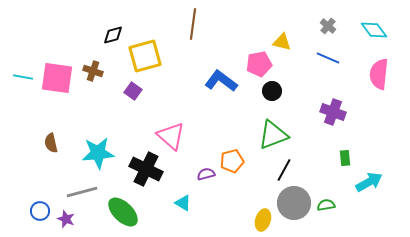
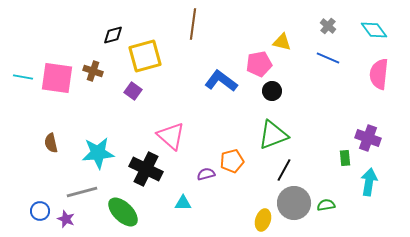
purple cross: moved 35 px right, 26 px down
cyan arrow: rotated 52 degrees counterclockwise
cyan triangle: rotated 30 degrees counterclockwise
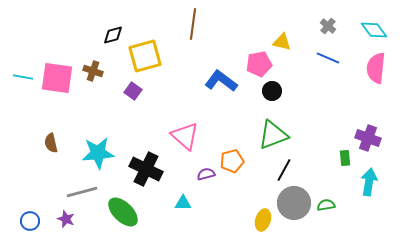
pink semicircle: moved 3 px left, 6 px up
pink triangle: moved 14 px right
blue circle: moved 10 px left, 10 px down
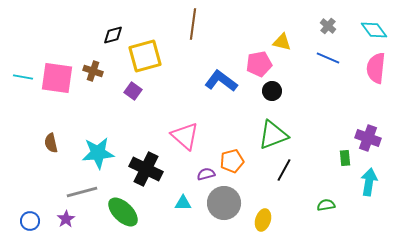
gray circle: moved 70 px left
purple star: rotated 18 degrees clockwise
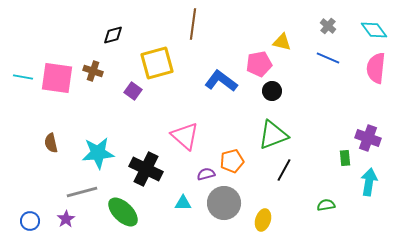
yellow square: moved 12 px right, 7 px down
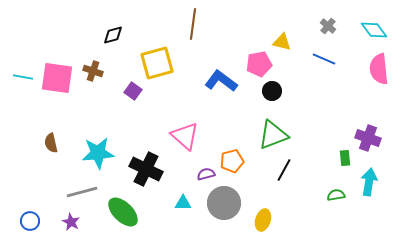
blue line: moved 4 px left, 1 px down
pink semicircle: moved 3 px right, 1 px down; rotated 12 degrees counterclockwise
green semicircle: moved 10 px right, 10 px up
purple star: moved 5 px right, 3 px down; rotated 12 degrees counterclockwise
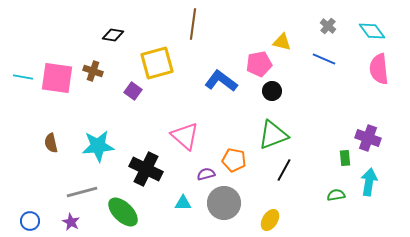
cyan diamond: moved 2 px left, 1 px down
black diamond: rotated 25 degrees clockwise
cyan star: moved 7 px up
orange pentagon: moved 2 px right, 1 px up; rotated 25 degrees clockwise
yellow ellipse: moved 7 px right; rotated 15 degrees clockwise
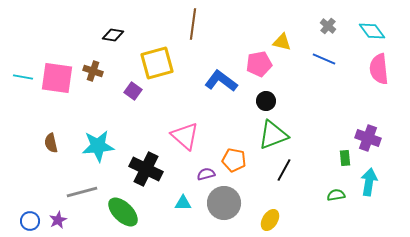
black circle: moved 6 px left, 10 px down
purple star: moved 13 px left, 2 px up; rotated 18 degrees clockwise
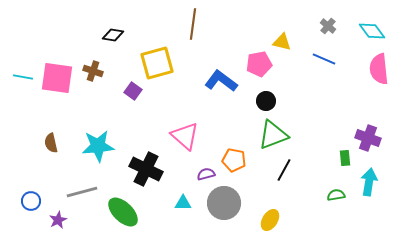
blue circle: moved 1 px right, 20 px up
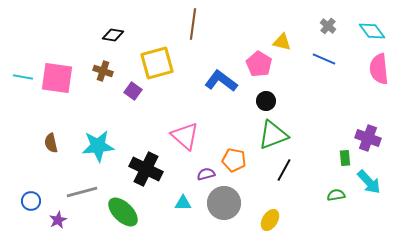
pink pentagon: rotated 30 degrees counterclockwise
brown cross: moved 10 px right
cyan arrow: rotated 128 degrees clockwise
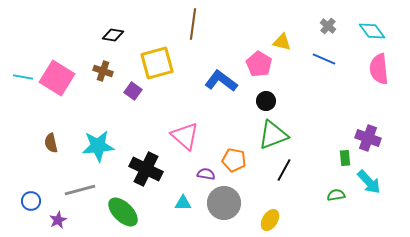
pink square: rotated 24 degrees clockwise
purple semicircle: rotated 24 degrees clockwise
gray line: moved 2 px left, 2 px up
